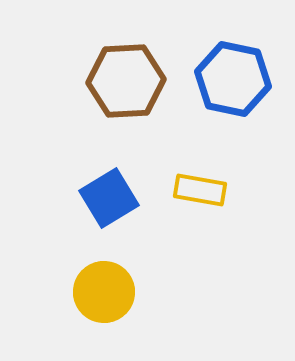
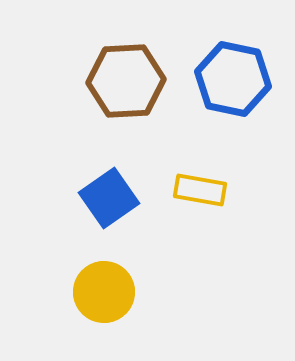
blue square: rotated 4 degrees counterclockwise
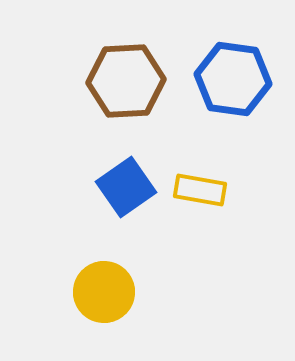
blue hexagon: rotated 4 degrees counterclockwise
blue square: moved 17 px right, 11 px up
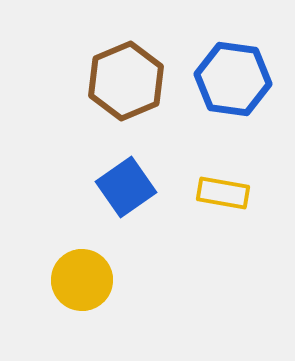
brown hexagon: rotated 20 degrees counterclockwise
yellow rectangle: moved 23 px right, 3 px down
yellow circle: moved 22 px left, 12 px up
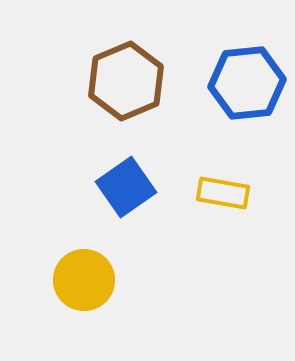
blue hexagon: moved 14 px right, 4 px down; rotated 14 degrees counterclockwise
yellow circle: moved 2 px right
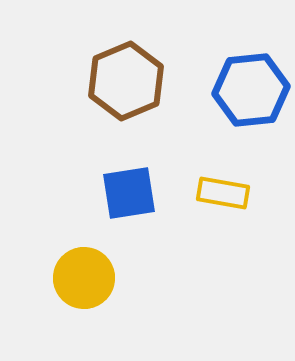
blue hexagon: moved 4 px right, 7 px down
blue square: moved 3 px right, 6 px down; rotated 26 degrees clockwise
yellow circle: moved 2 px up
